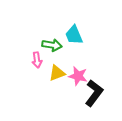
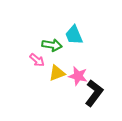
pink arrow: rotated 42 degrees counterclockwise
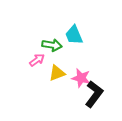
pink arrow: rotated 77 degrees counterclockwise
pink star: moved 3 px right, 2 px down
black L-shape: moved 1 px down
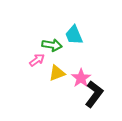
pink star: rotated 24 degrees clockwise
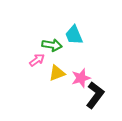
pink star: rotated 18 degrees clockwise
black L-shape: moved 1 px right, 1 px down
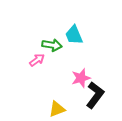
yellow triangle: moved 36 px down
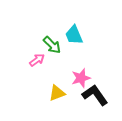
green arrow: rotated 36 degrees clockwise
black L-shape: rotated 72 degrees counterclockwise
yellow triangle: moved 16 px up
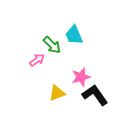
pink star: moved 1 px up
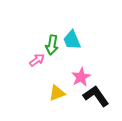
cyan trapezoid: moved 2 px left, 5 px down
green arrow: rotated 54 degrees clockwise
pink star: rotated 12 degrees counterclockwise
black L-shape: moved 1 px right, 1 px down
